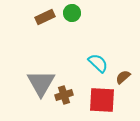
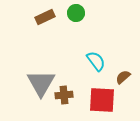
green circle: moved 4 px right
cyan semicircle: moved 2 px left, 2 px up; rotated 10 degrees clockwise
brown cross: rotated 12 degrees clockwise
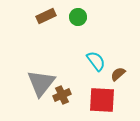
green circle: moved 2 px right, 4 px down
brown rectangle: moved 1 px right, 1 px up
brown semicircle: moved 5 px left, 3 px up
gray triangle: rotated 8 degrees clockwise
brown cross: moved 2 px left; rotated 18 degrees counterclockwise
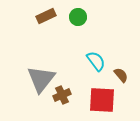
brown semicircle: moved 3 px right, 1 px down; rotated 91 degrees clockwise
gray triangle: moved 4 px up
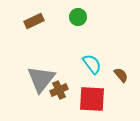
brown rectangle: moved 12 px left, 5 px down
cyan semicircle: moved 4 px left, 3 px down
brown cross: moved 3 px left, 5 px up
red square: moved 10 px left, 1 px up
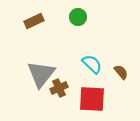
cyan semicircle: rotated 10 degrees counterclockwise
brown semicircle: moved 3 px up
gray triangle: moved 5 px up
brown cross: moved 2 px up
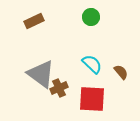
green circle: moved 13 px right
gray triangle: rotated 32 degrees counterclockwise
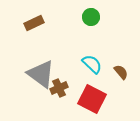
brown rectangle: moved 2 px down
red square: rotated 24 degrees clockwise
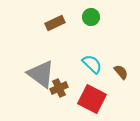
brown rectangle: moved 21 px right
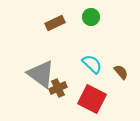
brown cross: moved 1 px left
